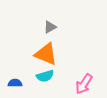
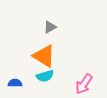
orange triangle: moved 2 px left, 2 px down; rotated 10 degrees clockwise
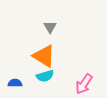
gray triangle: rotated 32 degrees counterclockwise
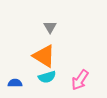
cyan semicircle: moved 2 px right, 1 px down
pink arrow: moved 4 px left, 4 px up
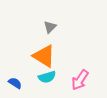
gray triangle: rotated 16 degrees clockwise
blue semicircle: rotated 32 degrees clockwise
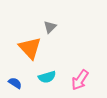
orange triangle: moved 14 px left, 8 px up; rotated 15 degrees clockwise
